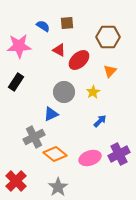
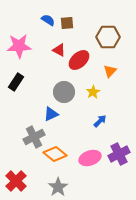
blue semicircle: moved 5 px right, 6 px up
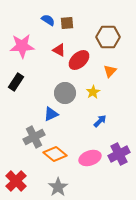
pink star: moved 3 px right
gray circle: moved 1 px right, 1 px down
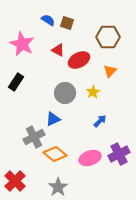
brown square: rotated 24 degrees clockwise
pink star: moved 2 px up; rotated 30 degrees clockwise
red triangle: moved 1 px left
red ellipse: rotated 15 degrees clockwise
blue triangle: moved 2 px right, 5 px down
red cross: moved 1 px left
